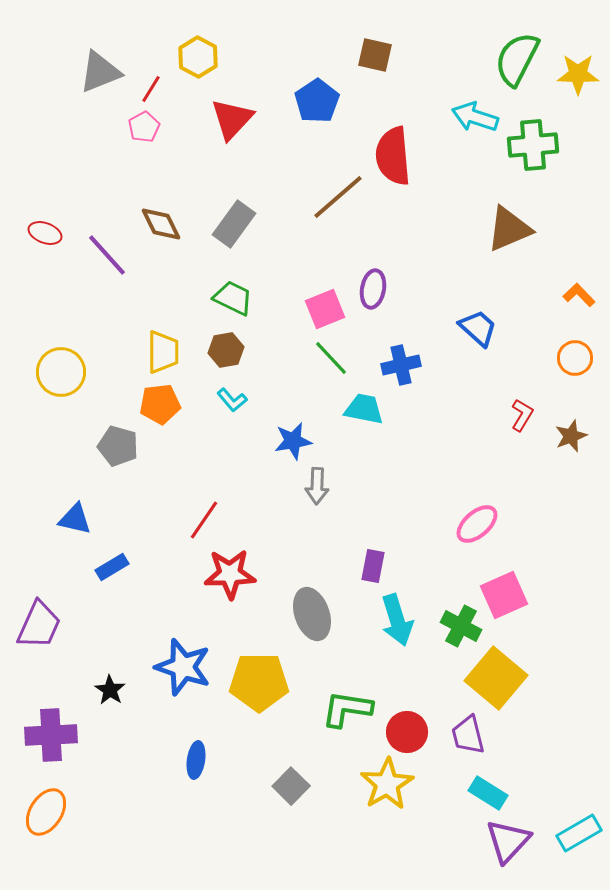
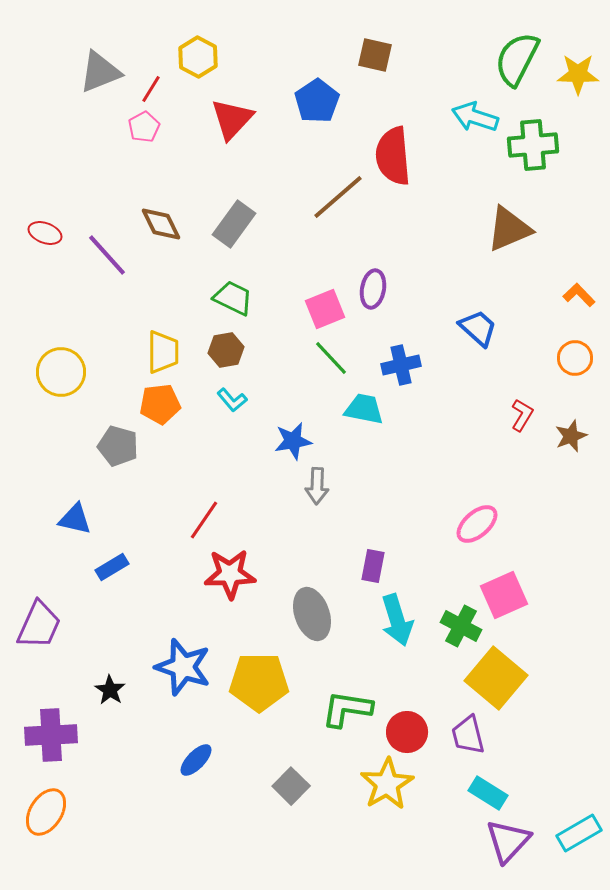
blue ellipse at (196, 760): rotated 36 degrees clockwise
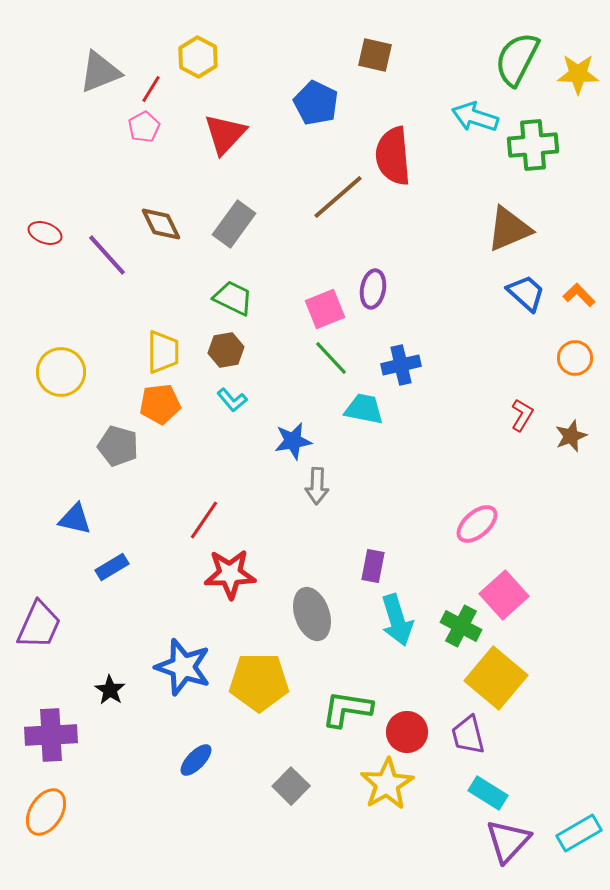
blue pentagon at (317, 101): moved 1 px left, 2 px down; rotated 12 degrees counterclockwise
red triangle at (232, 119): moved 7 px left, 15 px down
blue trapezoid at (478, 328): moved 48 px right, 35 px up
pink square at (504, 595): rotated 18 degrees counterclockwise
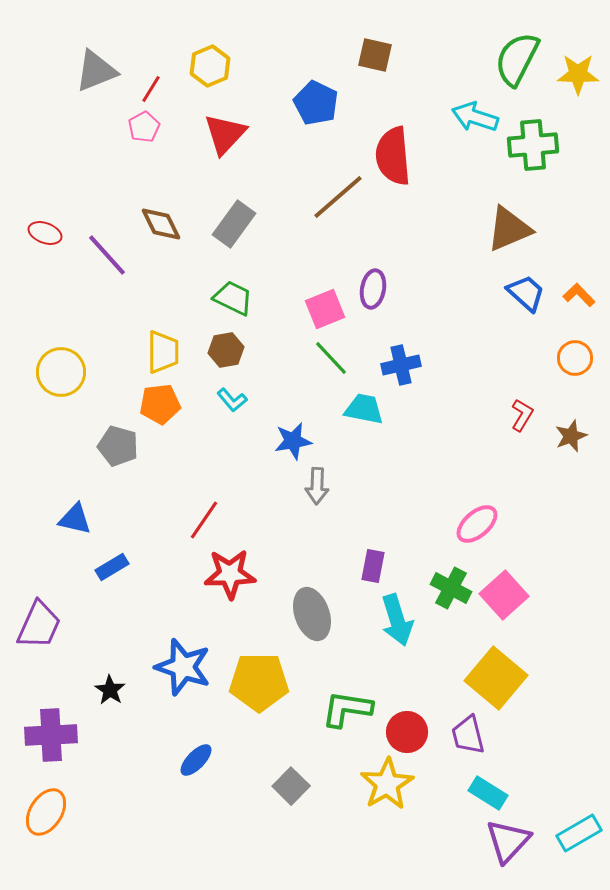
yellow hexagon at (198, 57): moved 12 px right, 9 px down; rotated 9 degrees clockwise
gray triangle at (100, 72): moved 4 px left, 1 px up
green cross at (461, 626): moved 10 px left, 38 px up
